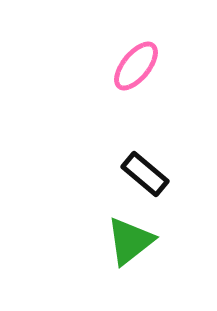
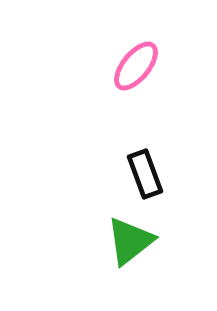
black rectangle: rotated 30 degrees clockwise
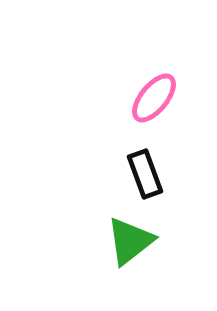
pink ellipse: moved 18 px right, 32 px down
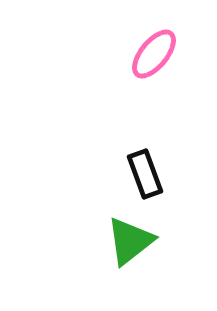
pink ellipse: moved 44 px up
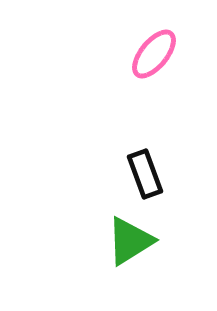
green triangle: rotated 6 degrees clockwise
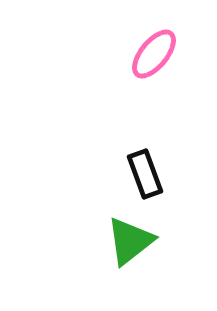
green triangle: rotated 6 degrees counterclockwise
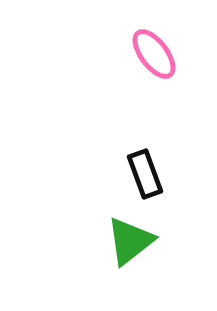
pink ellipse: rotated 76 degrees counterclockwise
